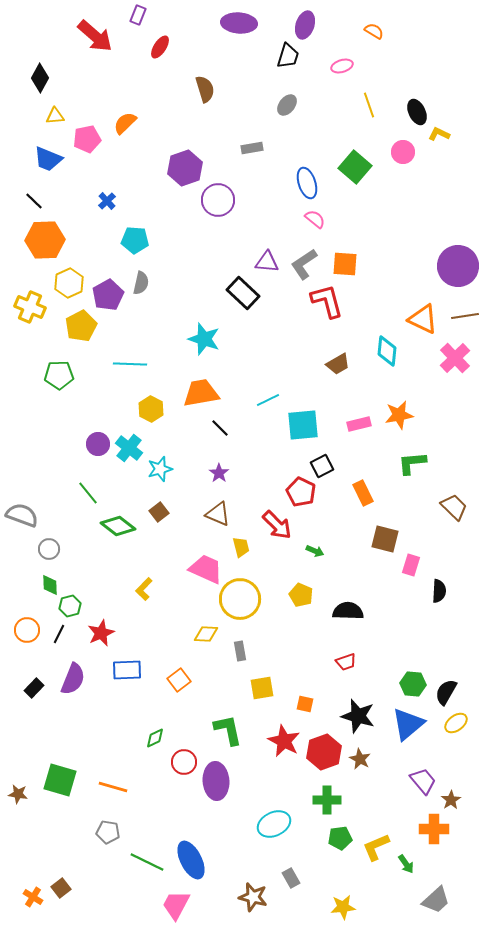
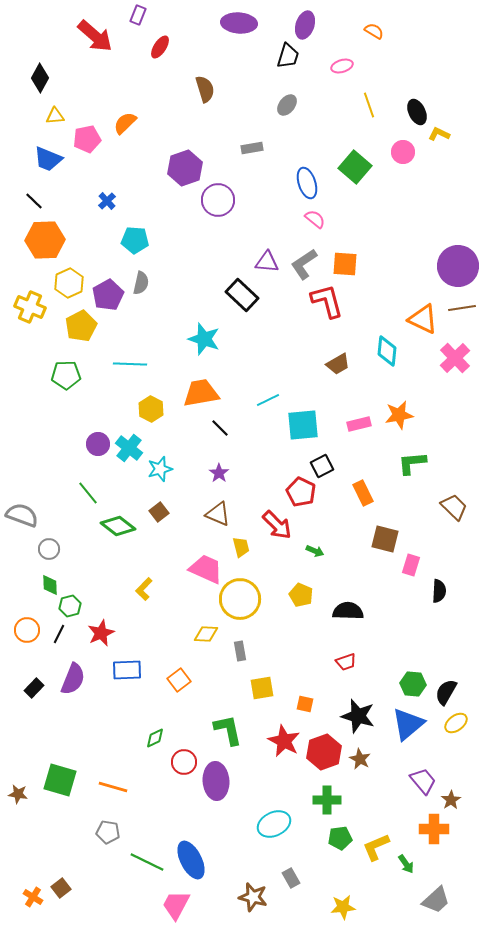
black rectangle at (243, 293): moved 1 px left, 2 px down
brown line at (465, 316): moved 3 px left, 8 px up
green pentagon at (59, 375): moved 7 px right
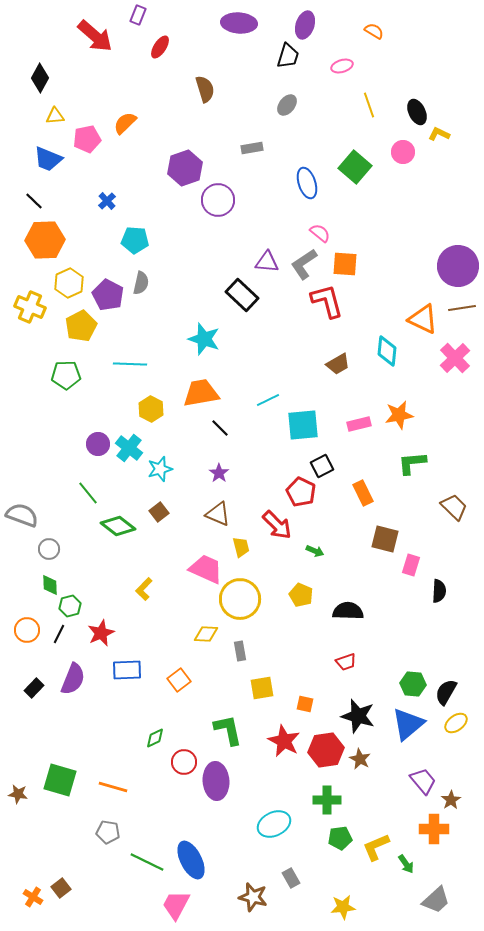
pink semicircle at (315, 219): moved 5 px right, 14 px down
purple pentagon at (108, 295): rotated 16 degrees counterclockwise
red hexagon at (324, 752): moved 2 px right, 2 px up; rotated 12 degrees clockwise
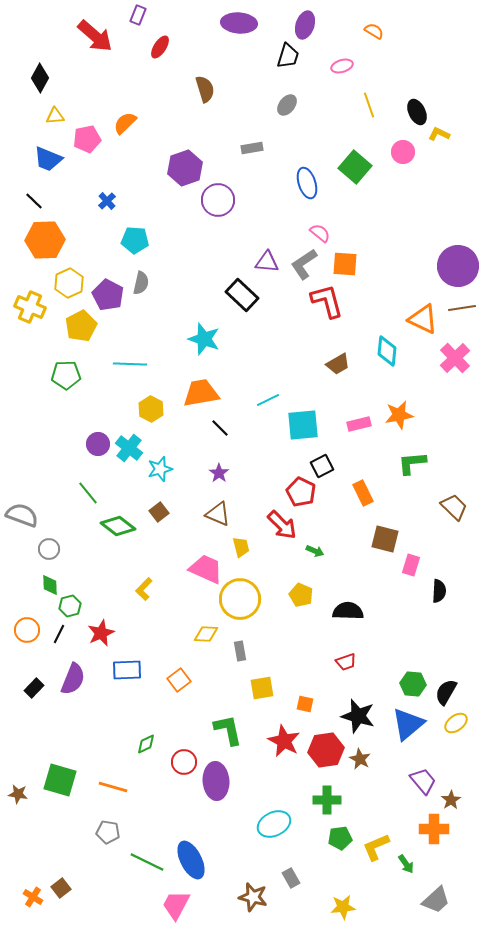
red arrow at (277, 525): moved 5 px right
green diamond at (155, 738): moved 9 px left, 6 px down
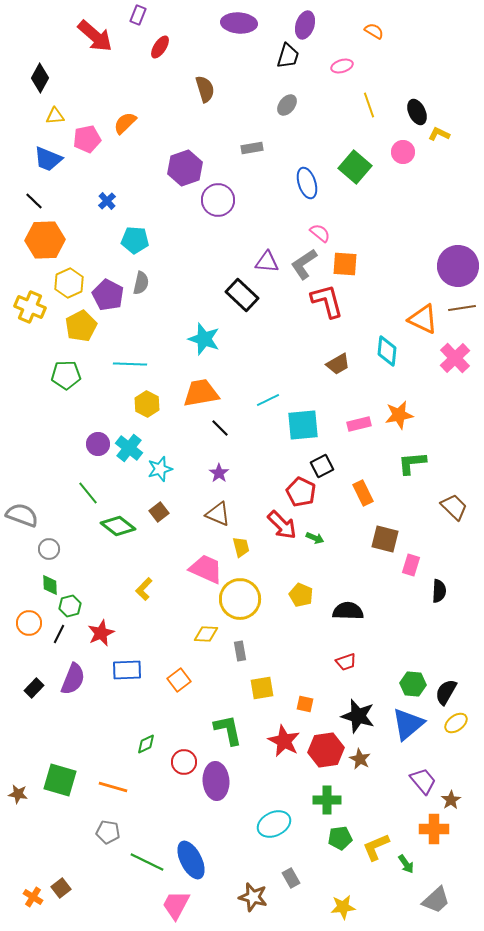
yellow hexagon at (151, 409): moved 4 px left, 5 px up
green arrow at (315, 551): moved 13 px up
orange circle at (27, 630): moved 2 px right, 7 px up
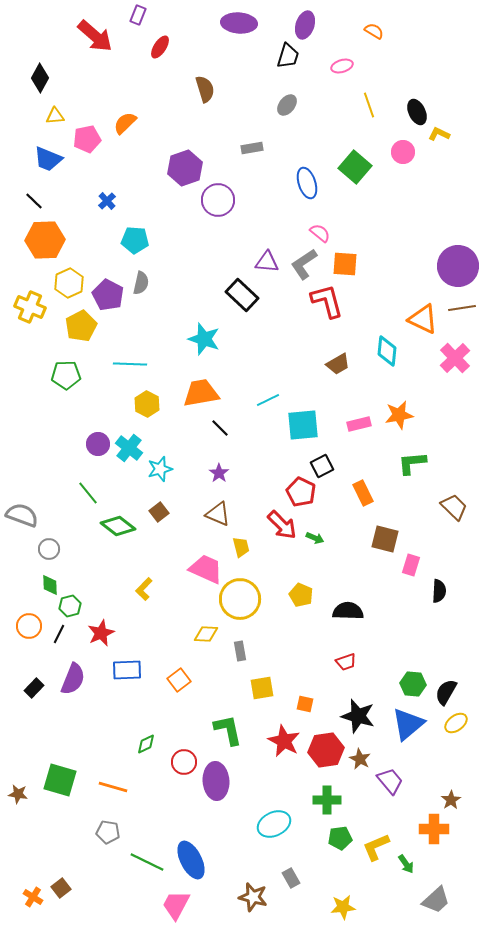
orange circle at (29, 623): moved 3 px down
purple trapezoid at (423, 781): moved 33 px left
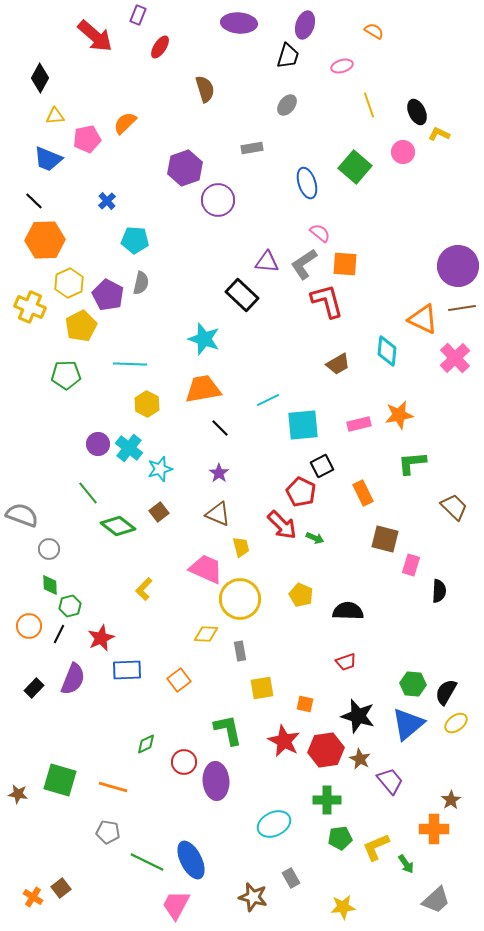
orange trapezoid at (201, 393): moved 2 px right, 4 px up
red star at (101, 633): moved 5 px down
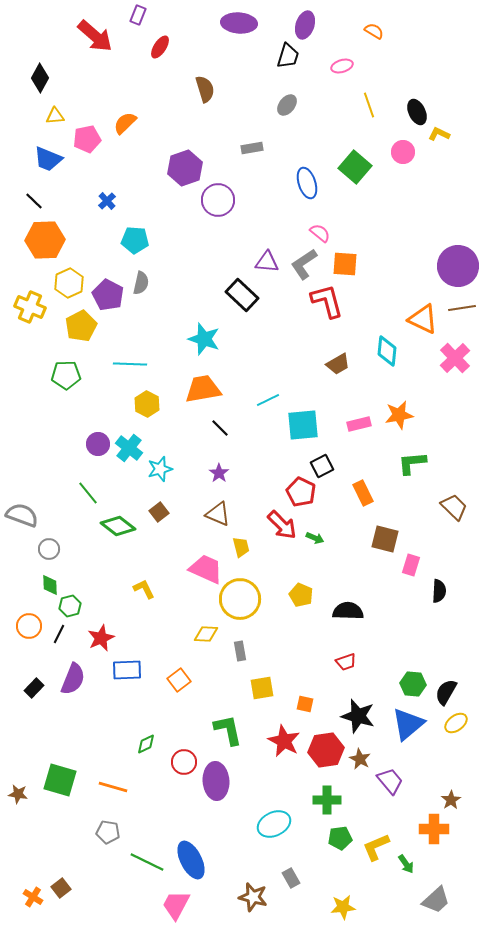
yellow L-shape at (144, 589): rotated 110 degrees clockwise
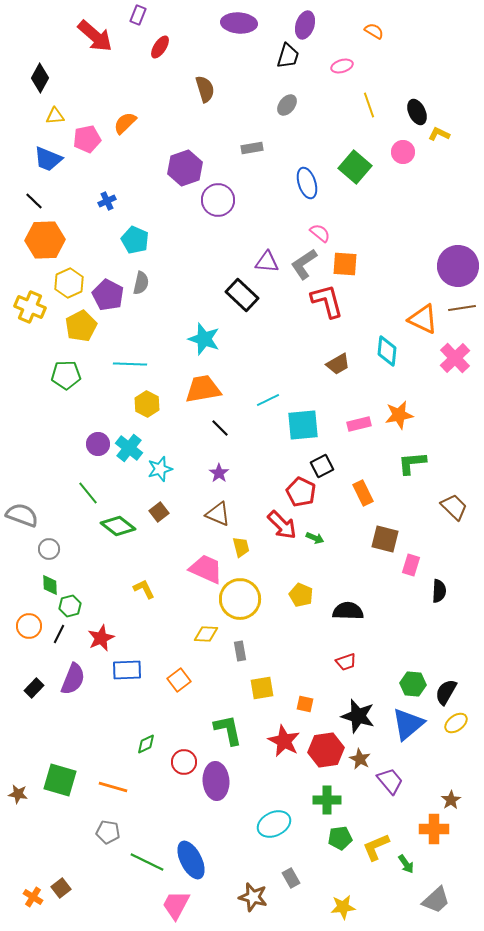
blue cross at (107, 201): rotated 18 degrees clockwise
cyan pentagon at (135, 240): rotated 20 degrees clockwise
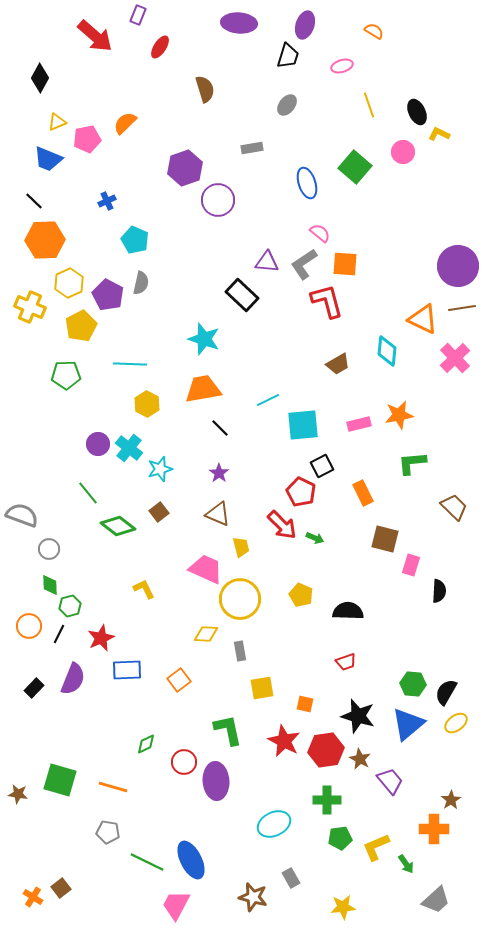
yellow triangle at (55, 116): moved 2 px right, 6 px down; rotated 18 degrees counterclockwise
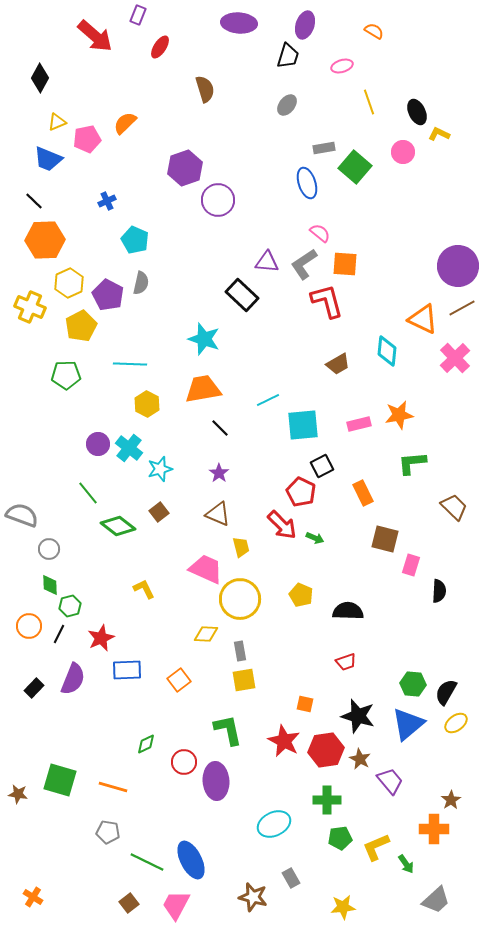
yellow line at (369, 105): moved 3 px up
gray rectangle at (252, 148): moved 72 px right
brown line at (462, 308): rotated 20 degrees counterclockwise
yellow square at (262, 688): moved 18 px left, 8 px up
brown square at (61, 888): moved 68 px right, 15 px down
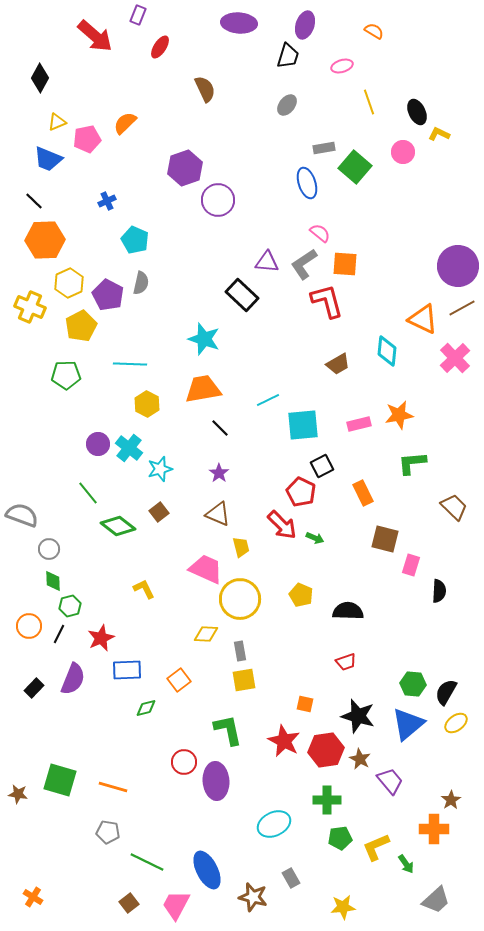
brown semicircle at (205, 89): rotated 8 degrees counterclockwise
green diamond at (50, 585): moved 3 px right, 4 px up
green diamond at (146, 744): moved 36 px up; rotated 10 degrees clockwise
blue ellipse at (191, 860): moved 16 px right, 10 px down
